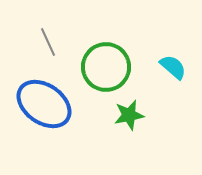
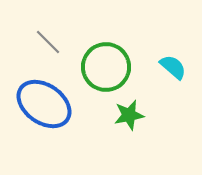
gray line: rotated 20 degrees counterclockwise
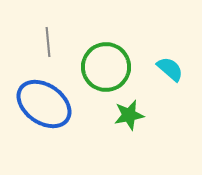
gray line: rotated 40 degrees clockwise
cyan semicircle: moved 3 px left, 2 px down
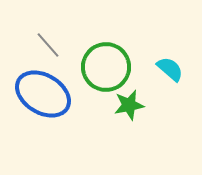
gray line: moved 3 px down; rotated 36 degrees counterclockwise
blue ellipse: moved 1 px left, 10 px up; rotated 4 degrees counterclockwise
green star: moved 10 px up
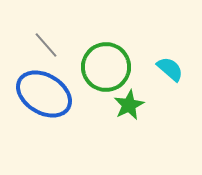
gray line: moved 2 px left
blue ellipse: moved 1 px right
green star: rotated 16 degrees counterclockwise
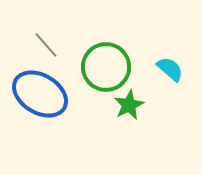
blue ellipse: moved 4 px left
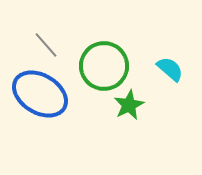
green circle: moved 2 px left, 1 px up
